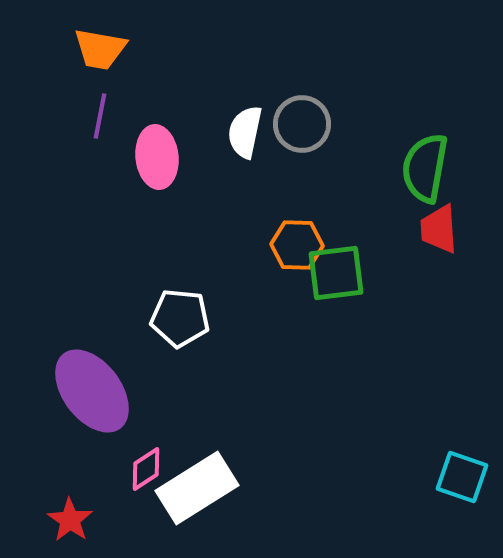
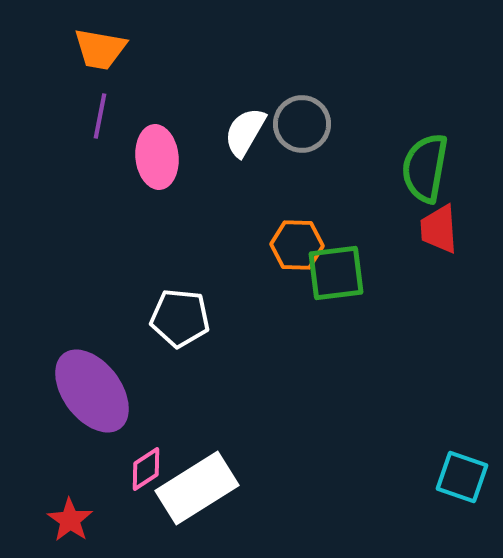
white semicircle: rotated 18 degrees clockwise
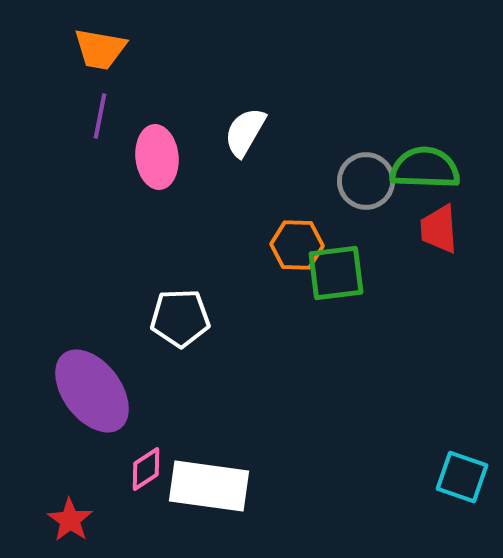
gray circle: moved 64 px right, 57 px down
green semicircle: rotated 82 degrees clockwise
white pentagon: rotated 8 degrees counterclockwise
white rectangle: moved 12 px right, 2 px up; rotated 40 degrees clockwise
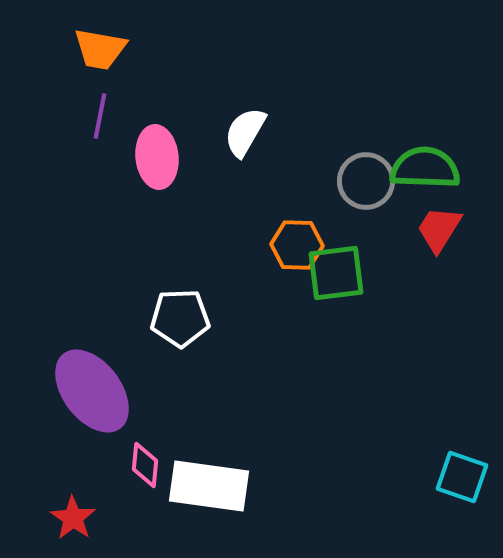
red trapezoid: rotated 36 degrees clockwise
pink diamond: moved 1 px left, 4 px up; rotated 51 degrees counterclockwise
red star: moved 3 px right, 2 px up
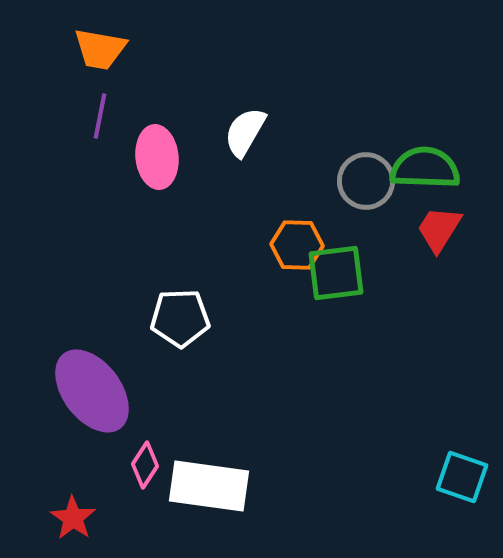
pink diamond: rotated 27 degrees clockwise
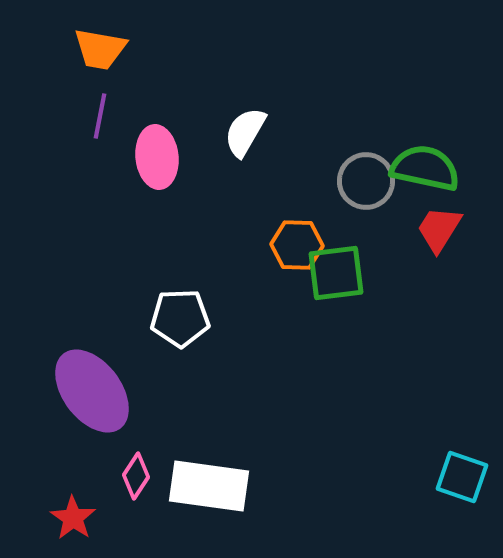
green semicircle: rotated 10 degrees clockwise
pink diamond: moved 9 px left, 11 px down
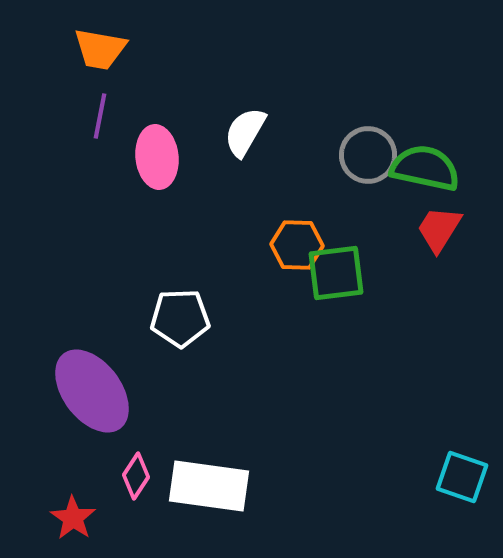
gray circle: moved 2 px right, 26 px up
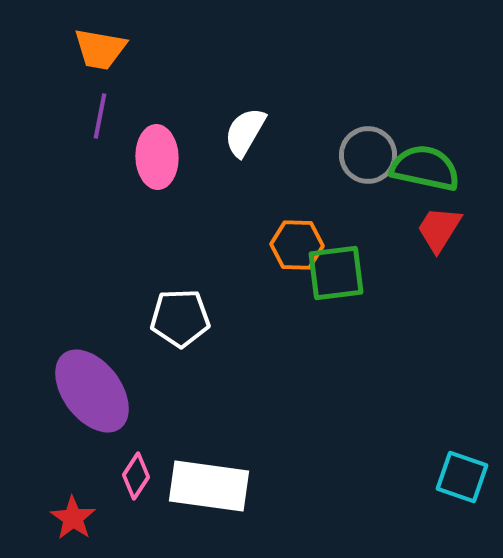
pink ellipse: rotated 4 degrees clockwise
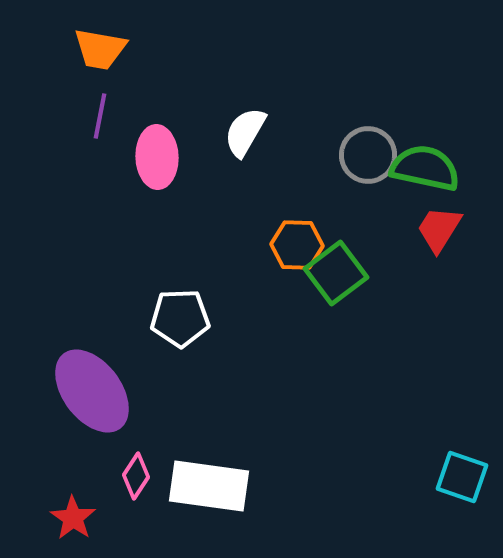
green square: rotated 30 degrees counterclockwise
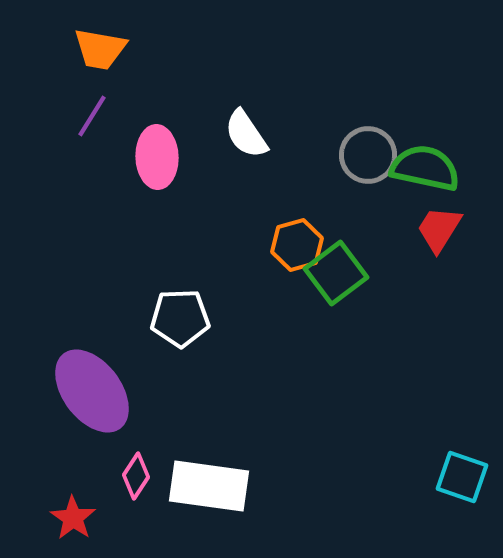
purple line: moved 8 px left; rotated 21 degrees clockwise
white semicircle: moved 1 px right, 2 px down; rotated 64 degrees counterclockwise
orange hexagon: rotated 18 degrees counterclockwise
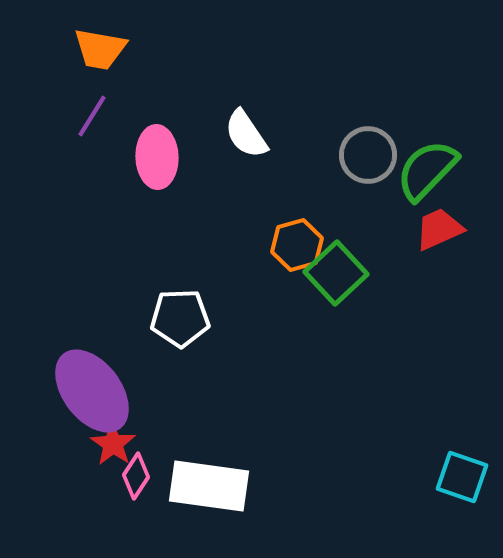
green semicircle: moved 2 px right, 2 px down; rotated 58 degrees counterclockwise
red trapezoid: rotated 34 degrees clockwise
green square: rotated 6 degrees counterclockwise
red star: moved 40 px right, 74 px up
